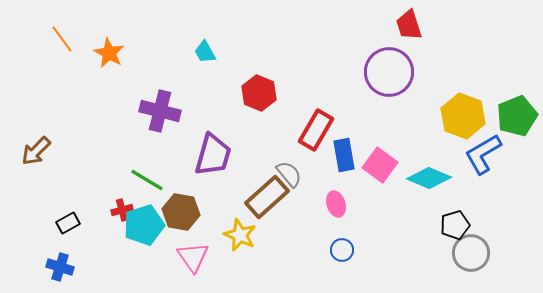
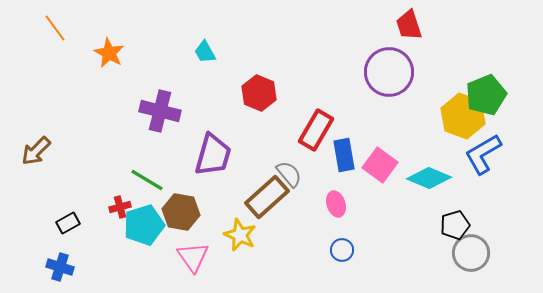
orange line: moved 7 px left, 11 px up
green pentagon: moved 31 px left, 21 px up
red cross: moved 2 px left, 3 px up
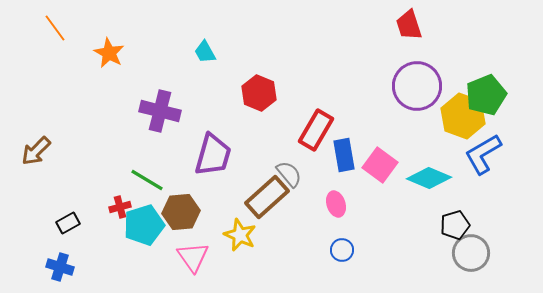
purple circle: moved 28 px right, 14 px down
brown hexagon: rotated 15 degrees counterclockwise
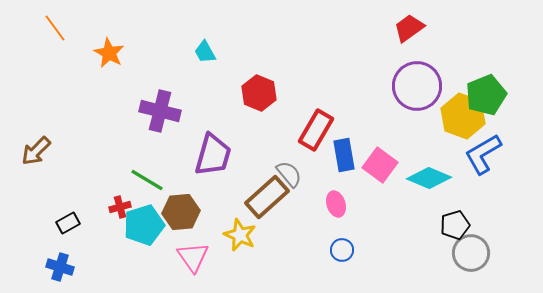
red trapezoid: moved 3 px down; rotated 72 degrees clockwise
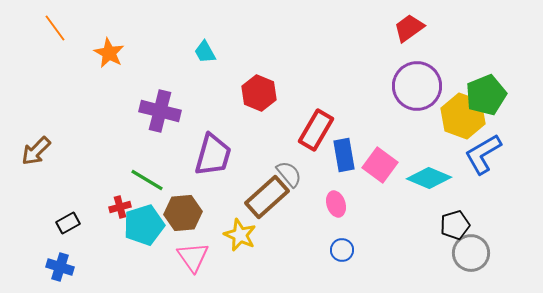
brown hexagon: moved 2 px right, 1 px down
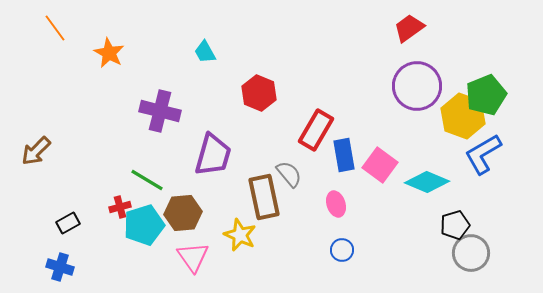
cyan diamond: moved 2 px left, 4 px down
brown rectangle: moved 3 px left; rotated 60 degrees counterclockwise
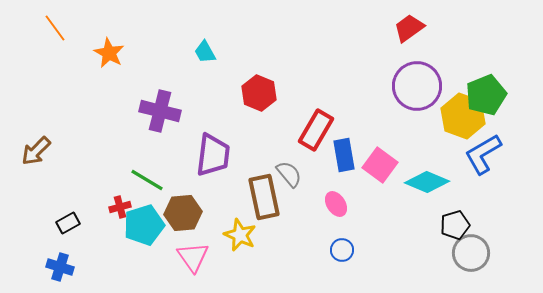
purple trapezoid: rotated 9 degrees counterclockwise
pink ellipse: rotated 15 degrees counterclockwise
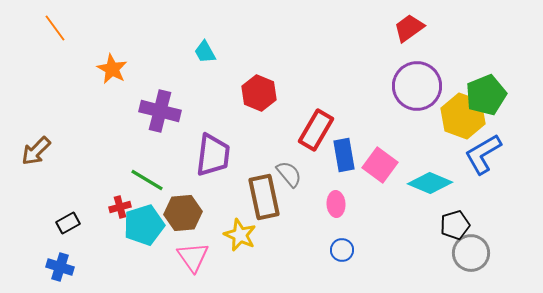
orange star: moved 3 px right, 16 px down
cyan diamond: moved 3 px right, 1 px down
pink ellipse: rotated 30 degrees clockwise
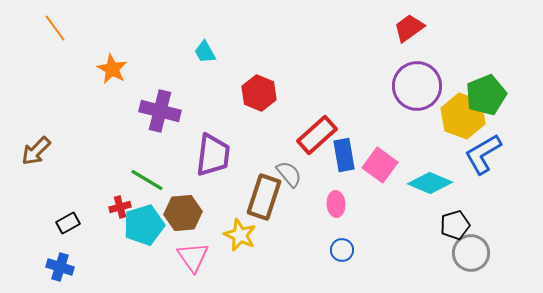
red rectangle: moved 1 px right, 5 px down; rotated 18 degrees clockwise
brown rectangle: rotated 30 degrees clockwise
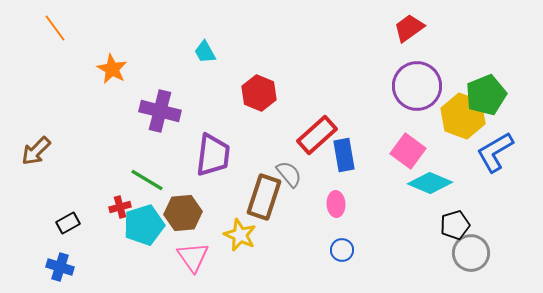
blue L-shape: moved 12 px right, 2 px up
pink square: moved 28 px right, 14 px up
